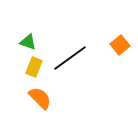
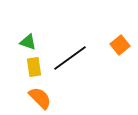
yellow rectangle: rotated 30 degrees counterclockwise
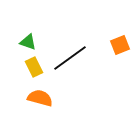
orange square: rotated 18 degrees clockwise
yellow rectangle: rotated 18 degrees counterclockwise
orange semicircle: rotated 30 degrees counterclockwise
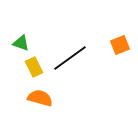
green triangle: moved 7 px left, 1 px down
